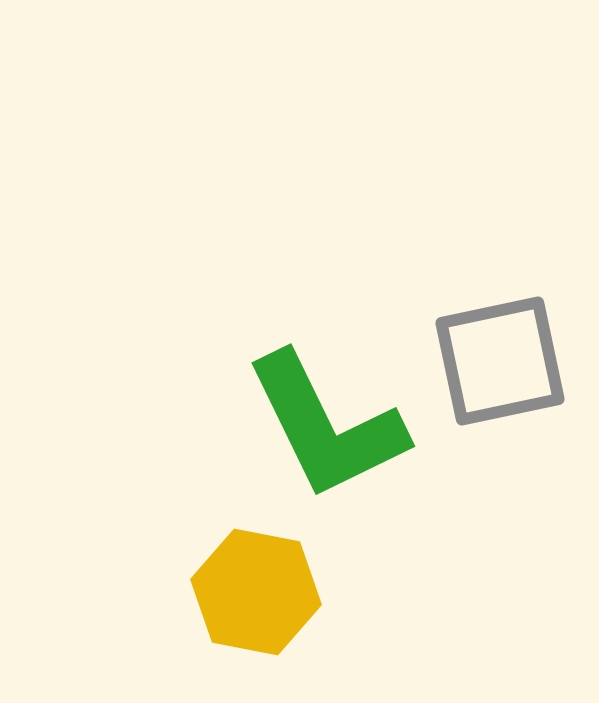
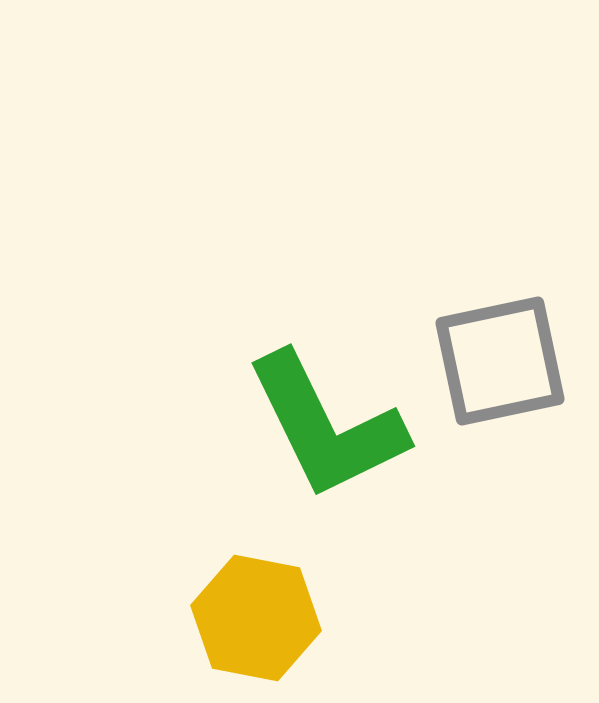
yellow hexagon: moved 26 px down
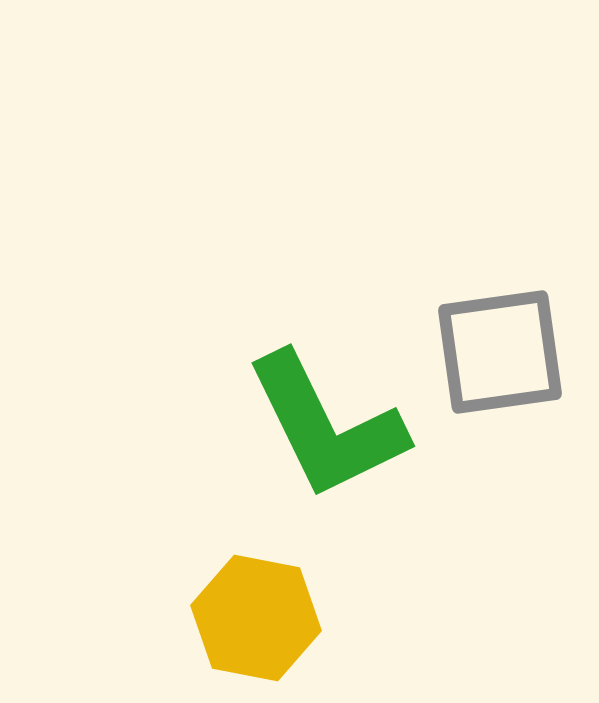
gray square: moved 9 px up; rotated 4 degrees clockwise
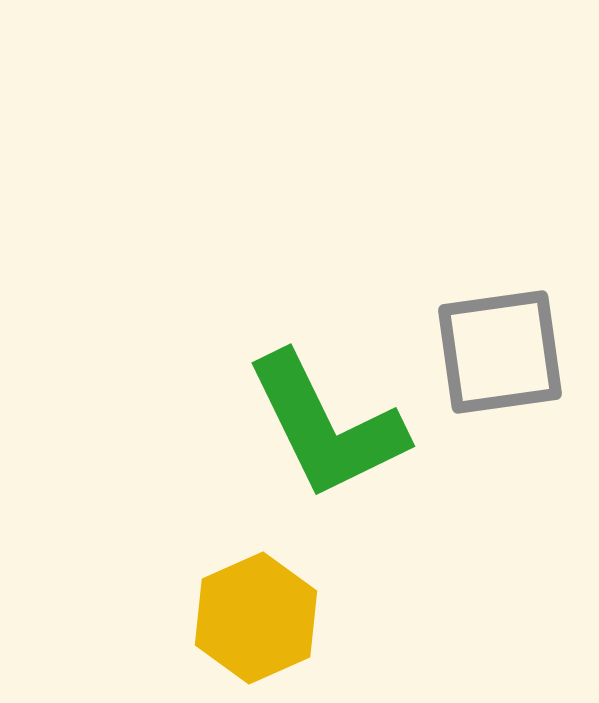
yellow hexagon: rotated 25 degrees clockwise
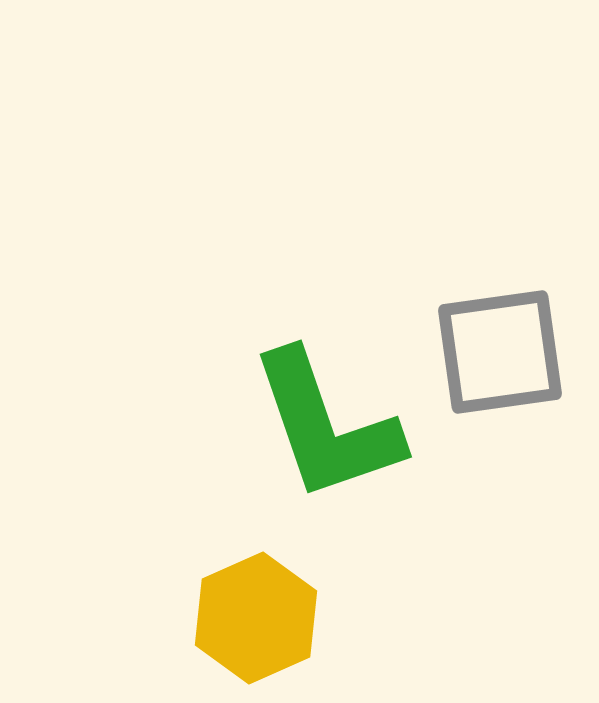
green L-shape: rotated 7 degrees clockwise
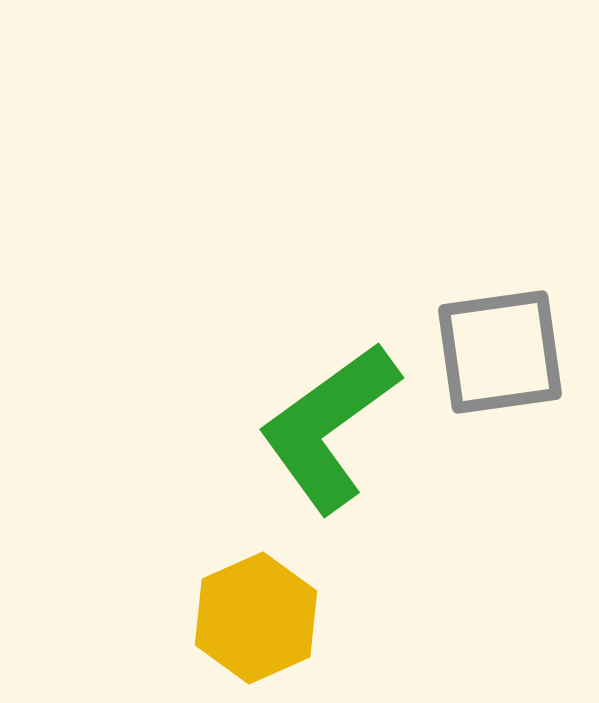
green L-shape: moved 3 px right, 1 px down; rotated 73 degrees clockwise
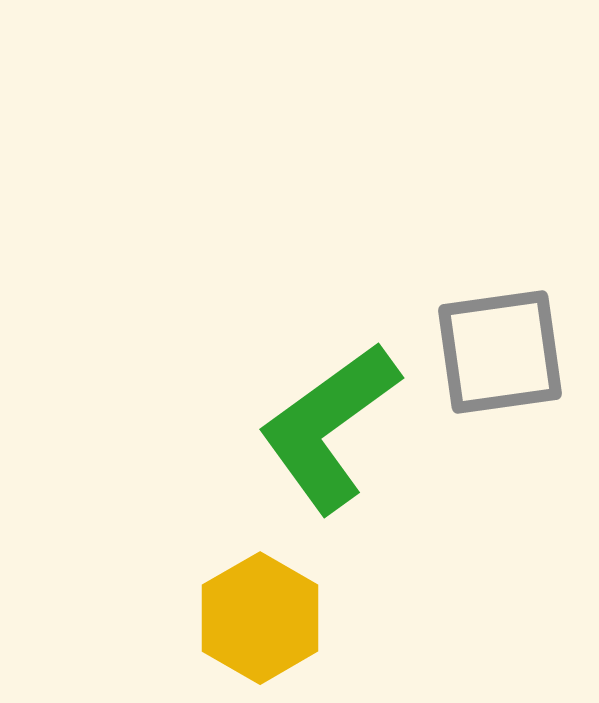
yellow hexagon: moved 4 px right; rotated 6 degrees counterclockwise
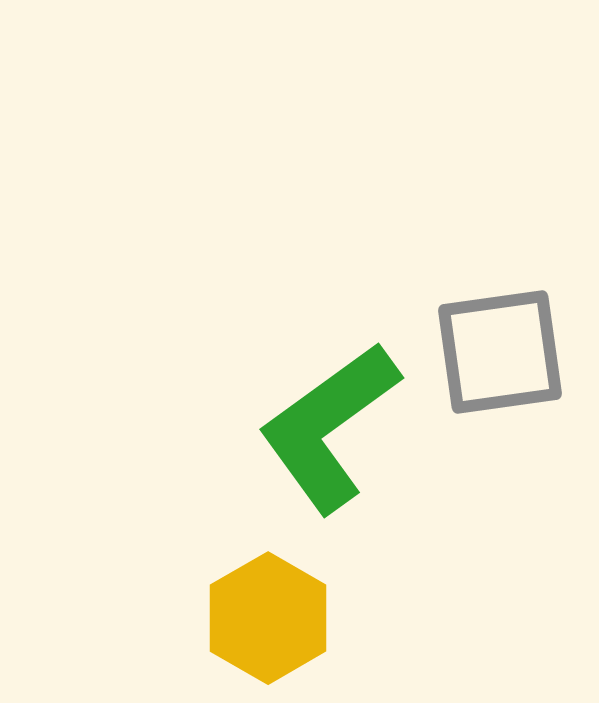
yellow hexagon: moved 8 px right
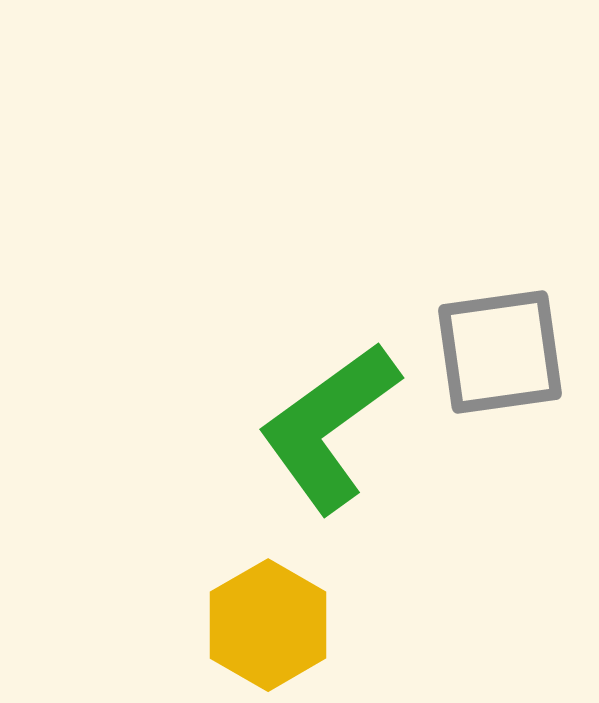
yellow hexagon: moved 7 px down
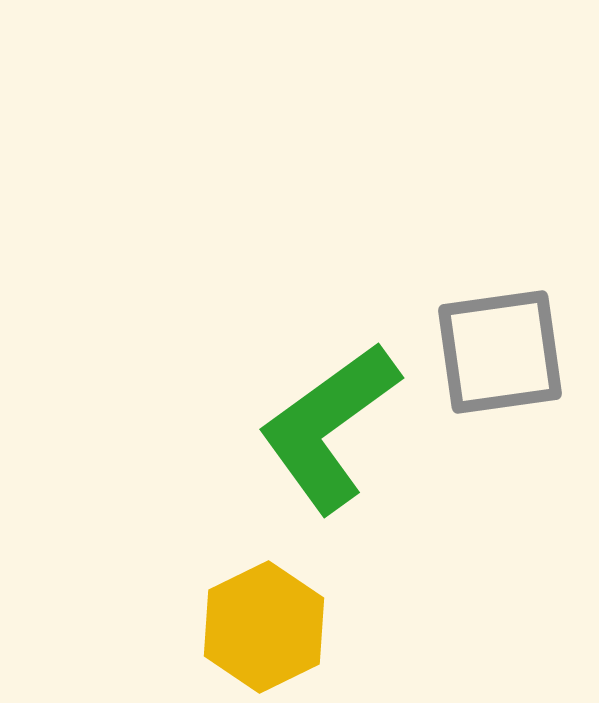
yellow hexagon: moved 4 px left, 2 px down; rotated 4 degrees clockwise
